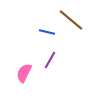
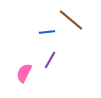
blue line: rotated 21 degrees counterclockwise
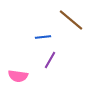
blue line: moved 4 px left, 5 px down
pink semicircle: moved 6 px left, 3 px down; rotated 108 degrees counterclockwise
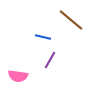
blue line: rotated 21 degrees clockwise
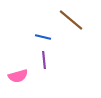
purple line: moved 6 px left; rotated 36 degrees counterclockwise
pink semicircle: rotated 24 degrees counterclockwise
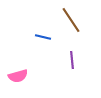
brown line: rotated 16 degrees clockwise
purple line: moved 28 px right
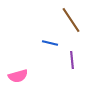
blue line: moved 7 px right, 6 px down
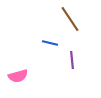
brown line: moved 1 px left, 1 px up
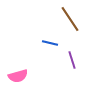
purple line: rotated 12 degrees counterclockwise
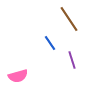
brown line: moved 1 px left
blue line: rotated 42 degrees clockwise
